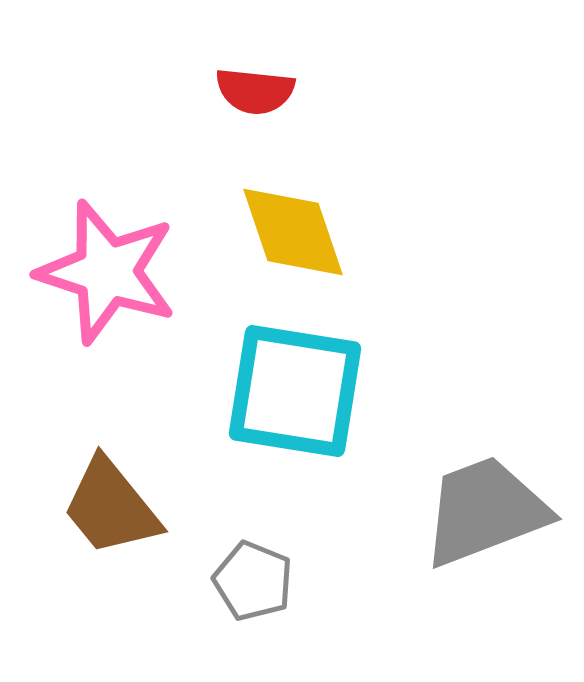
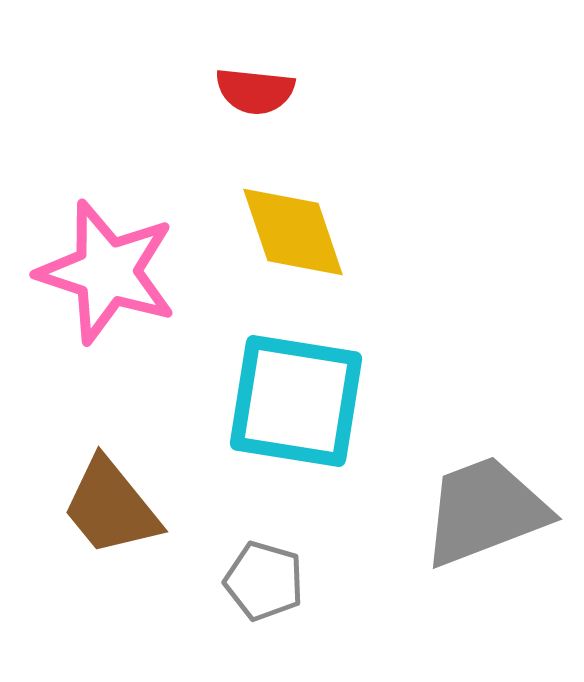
cyan square: moved 1 px right, 10 px down
gray pentagon: moved 11 px right; rotated 6 degrees counterclockwise
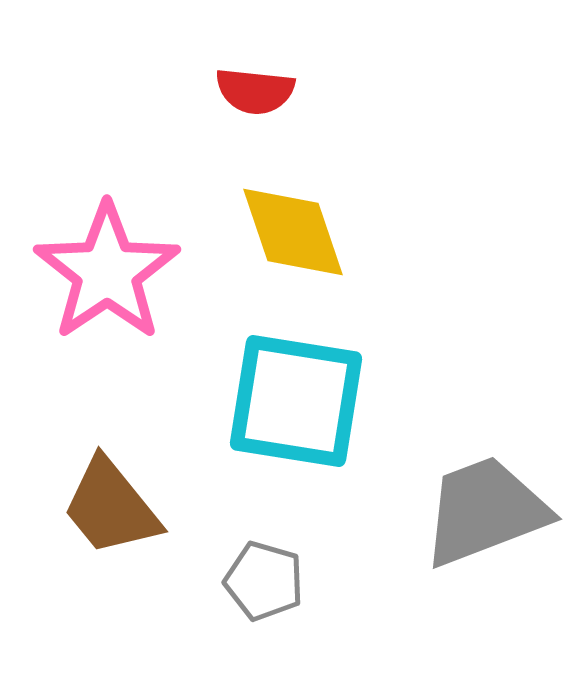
pink star: rotated 20 degrees clockwise
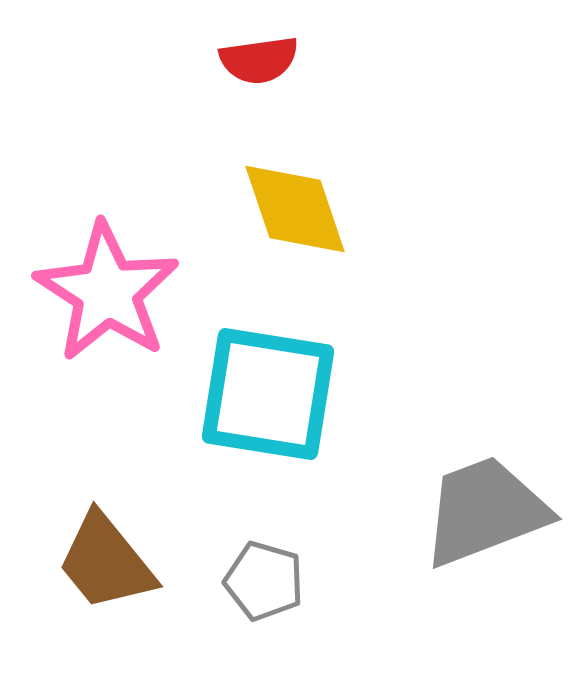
red semicircle: moved 4 px right, 31 px up; rotated 14 degrees counterclockwise
yellow diamond: moved 2 px right, 23 px up
pink star: moved 20 px down; rotated 5 degrees counterclockwise
cyan square: moved 28 px left, 7 px up
brown trapezoid: moved 5 px left, 55 px down
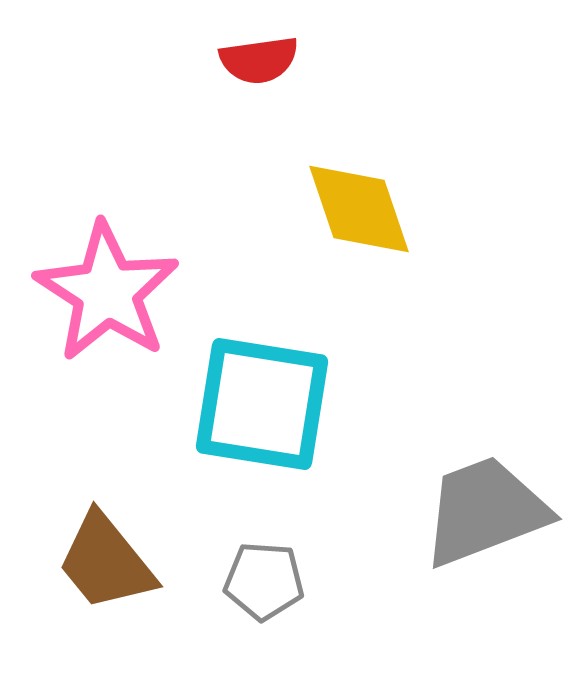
yellow diamond: moved 64 px right
cyan square: moved 6 px left, 10 px down
gray pentagon: rotated 12 degrees counterclockwise
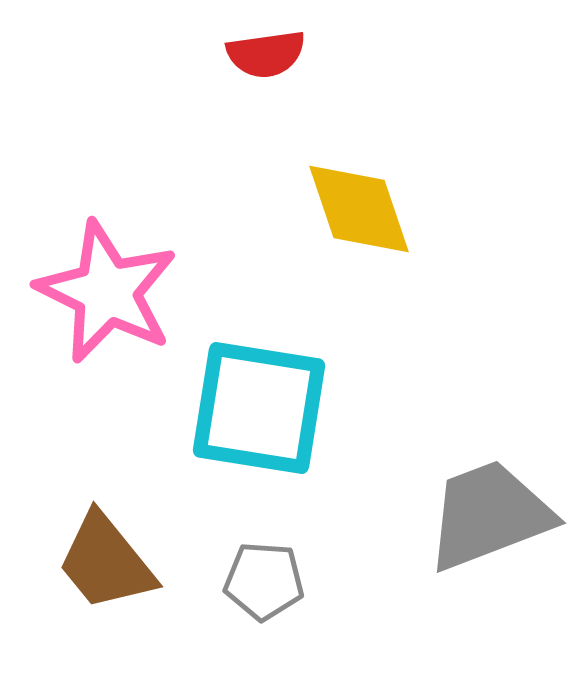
red semicircle: moved 7 px right, 6 px up
pink star: rotated 7 degrees counterclockwise
cyan square: moved 3 px left, 4 px down
gray trapezoid: moved 4 px right, 4 px down
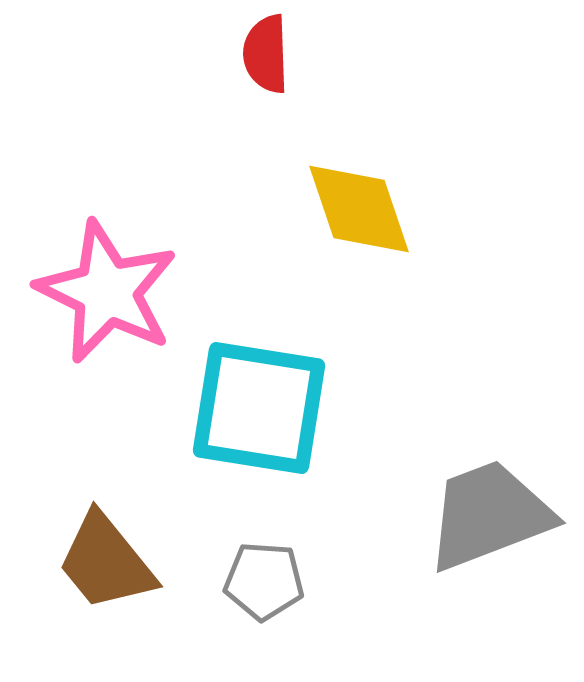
red semicircle: rotated 96 degrees clockwise
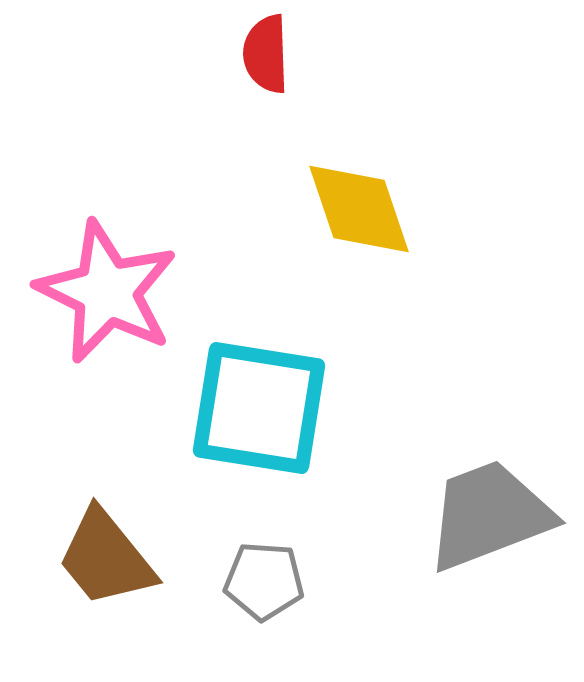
brown trapezoid: moved 4 px up
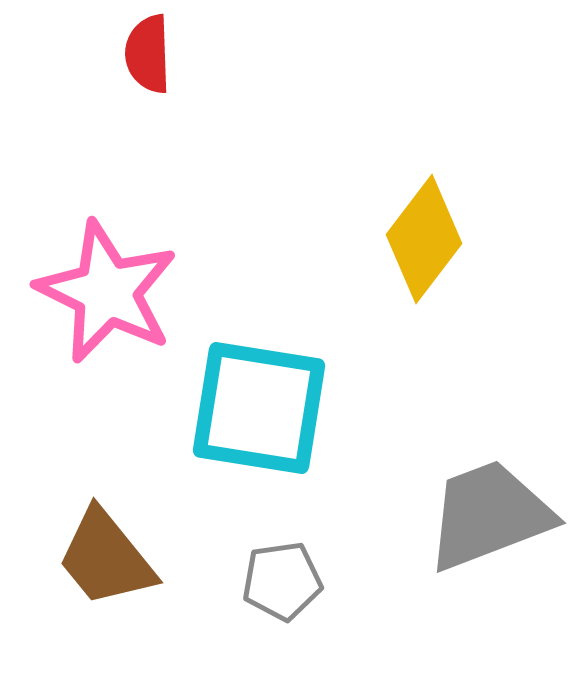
red semicircle: moved 118 px left
yellow diamond: moved 65 px right, 30 px down; rotated 56 degrees clockwise
gray pentagon: moved 18 px right; rotated 12 degrees counterclockwise
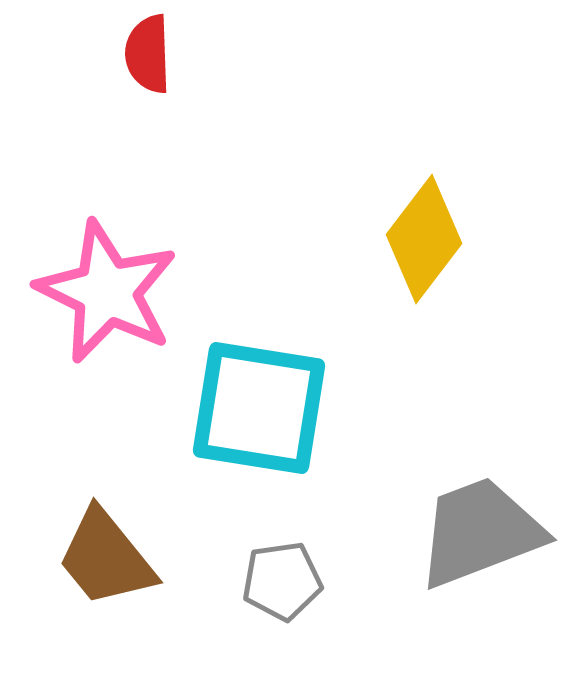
gray trapezoid: moved 9 px left, 17 px down
